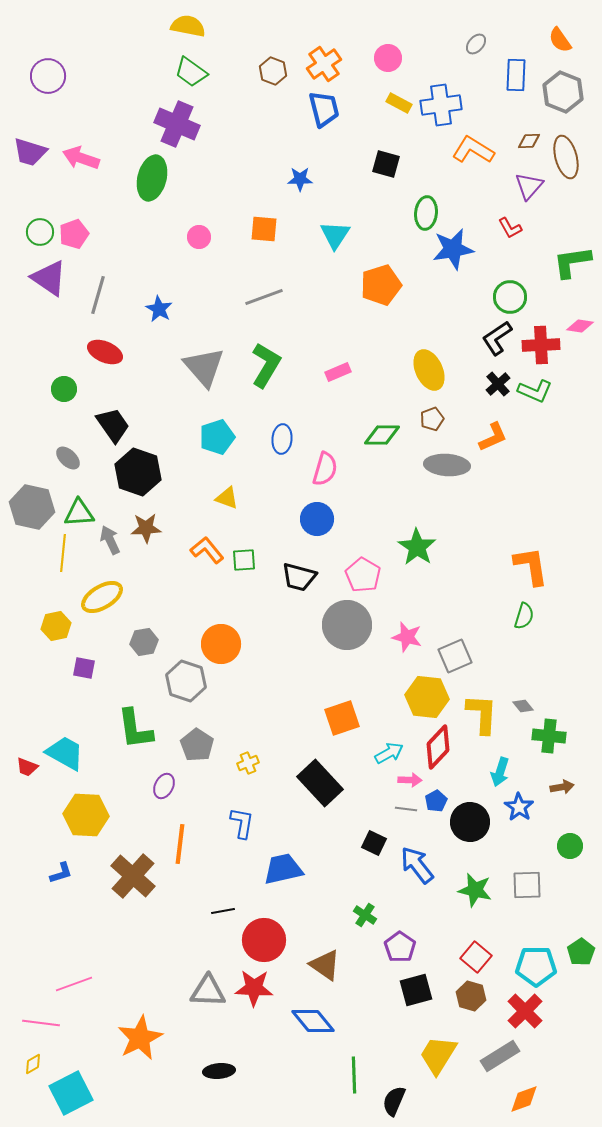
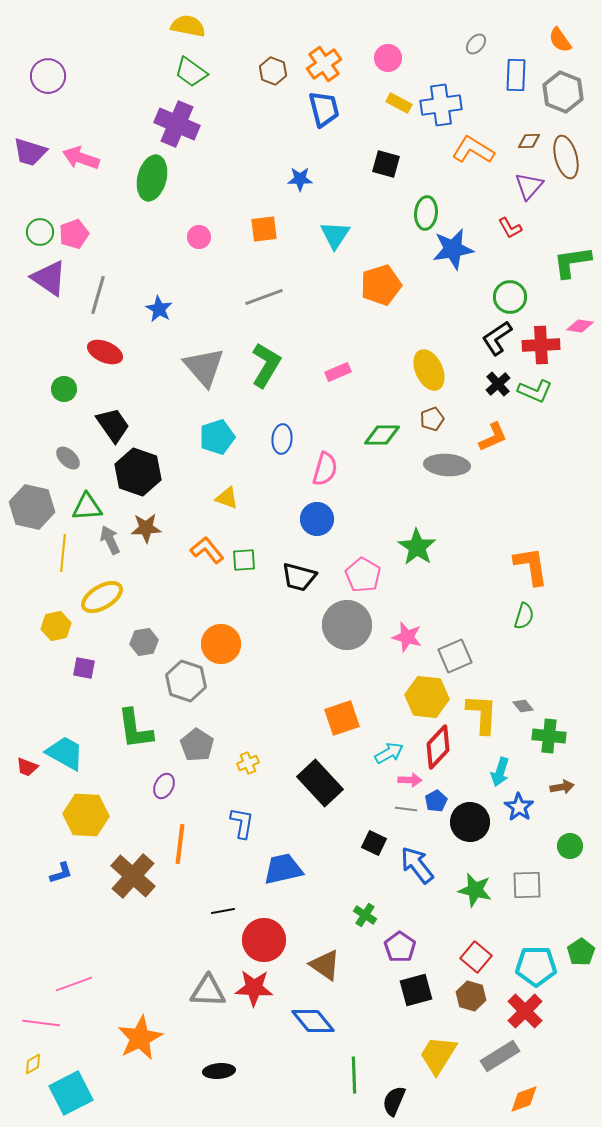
orange square at (264, 229): rotated 12 degrees counterclockwise
green triangle at (79, 513): moved 8 px right, 6 px up
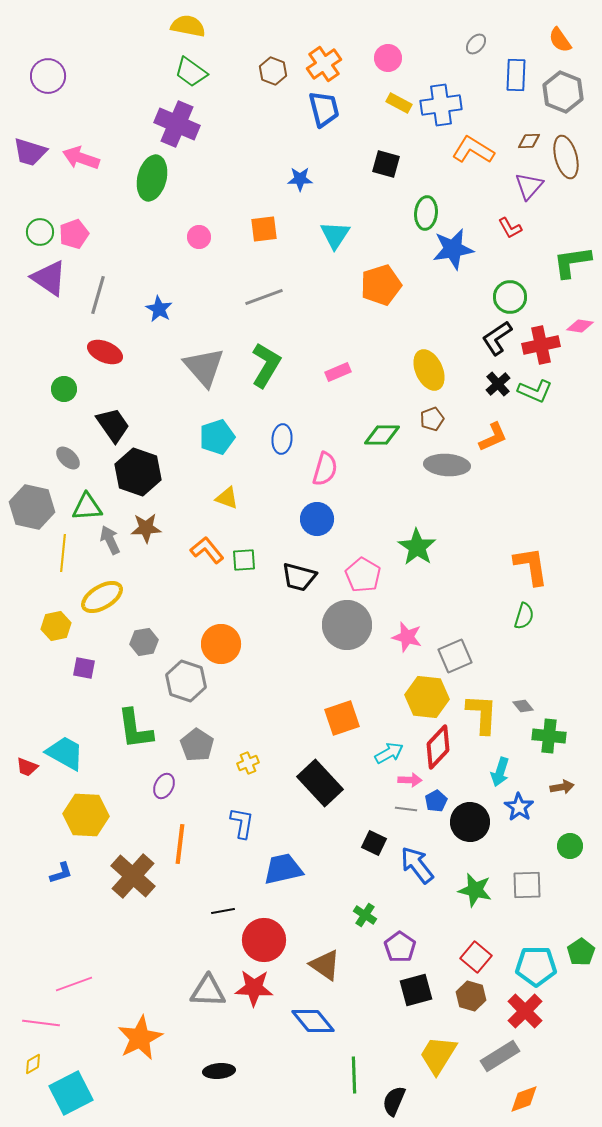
red cross at (541, 345): rotated 9 degrees counterclockwise
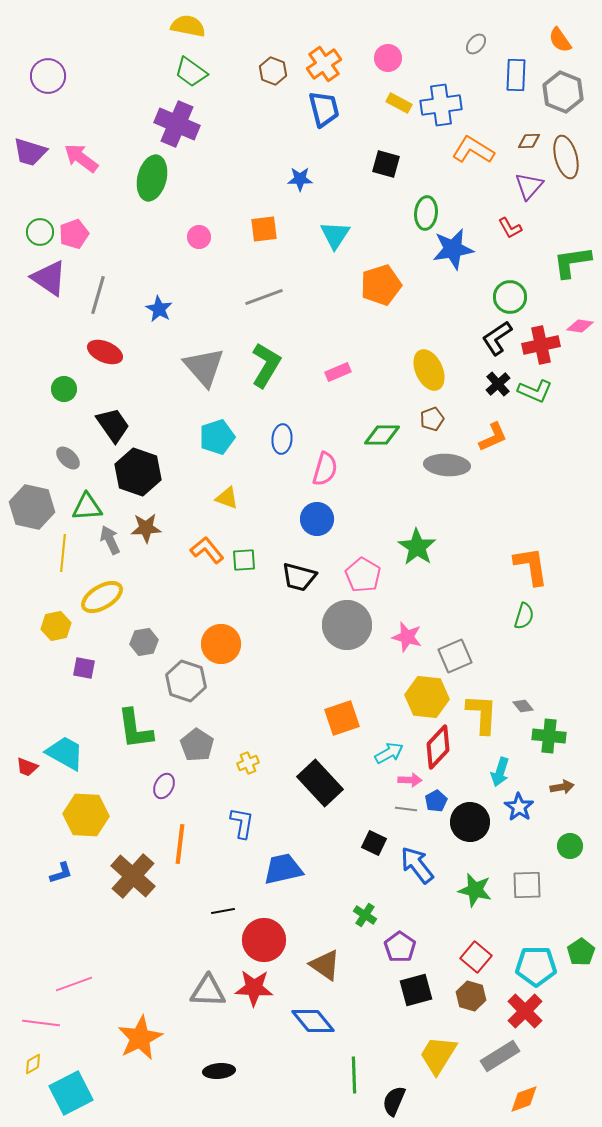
pink arrow at (81, 158): rotated 18 degrees clockwise
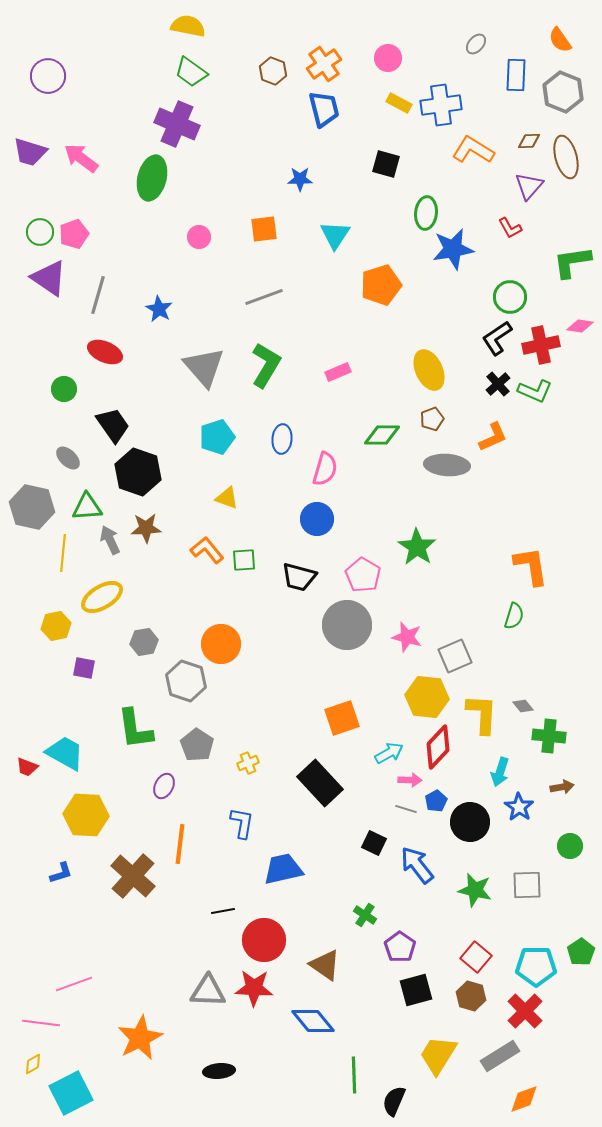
green semicircle at (524, 616): moved 10 px left
gray line at (406, 809): rotated 10 degrees clockwise
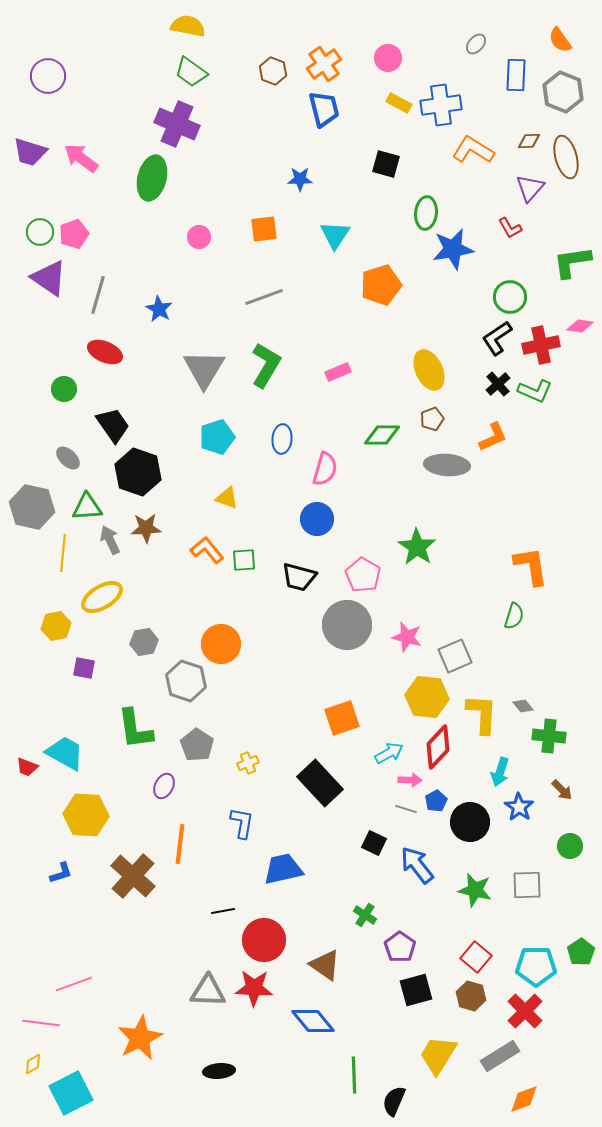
purple triangle at (529, 186): moved 1 px right, 2 px down
gray triangle at (204, 367): moved 2 px down; rotated 12 degrees clockwise
brown arrow at (562, 787): moved 3 px down; rotated 55 degrees clockwise
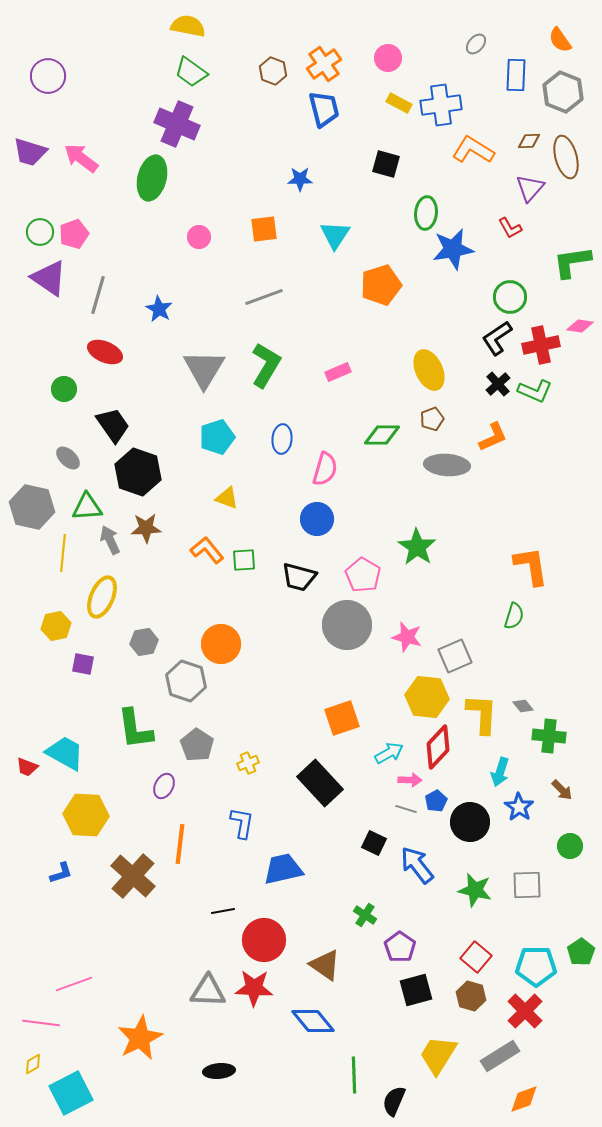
yellow ellipse at (102, 597): rotated 36 degrees counterclockwise
purple square at (84, 668): moved 1 px left, 4 px up
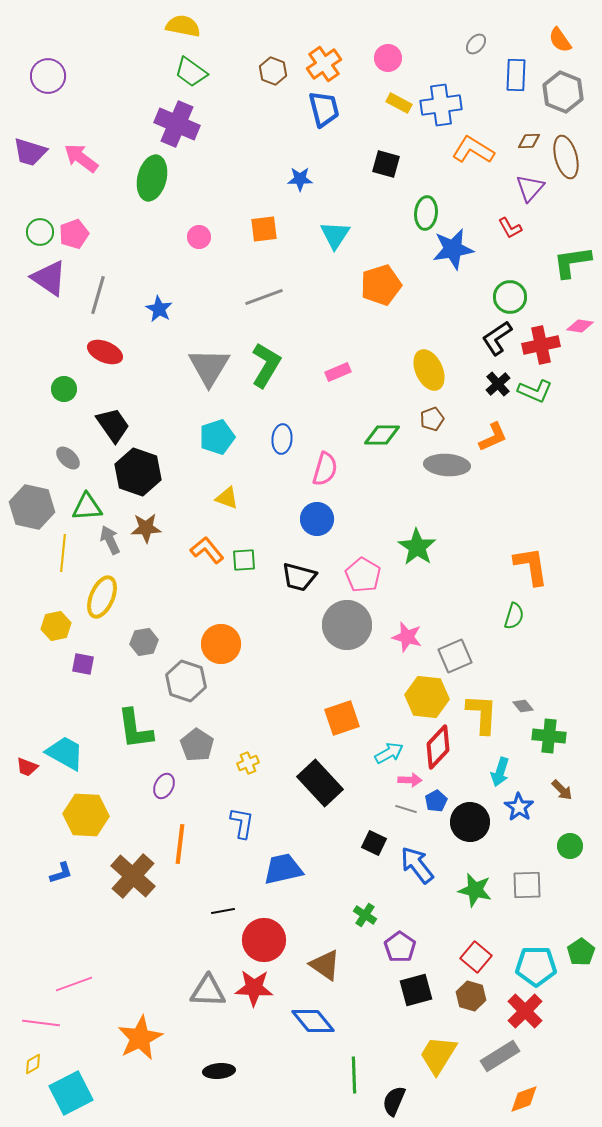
yellow semicircle at (188, 26): moved 5 px left
gray triangle at (204, 369): moved 5 px right, 2 px up
